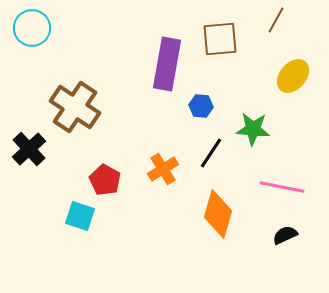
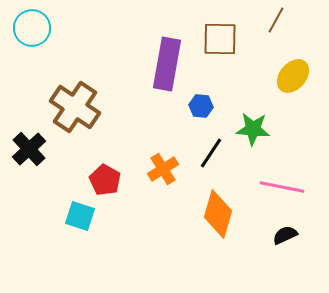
brown square: rotated 6 degrees clockwise
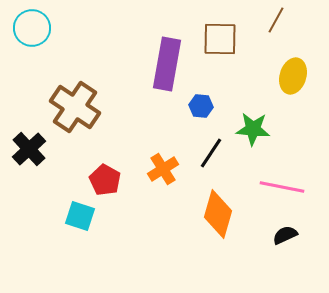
yellow ellipse: rotated 24 degrees counterclockwise
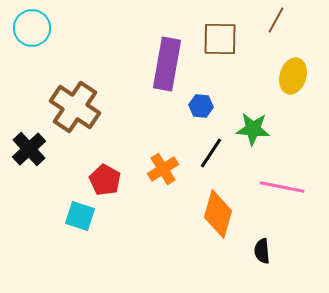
black semicircle: moved 23 px left, 16 px down; rotated 70 degrees counterclockwise
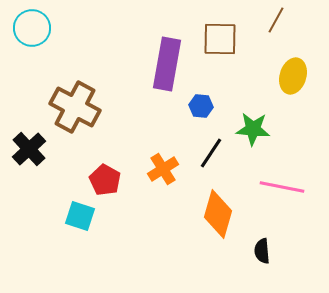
brown cross: rotated 6 degrees counterclockwise
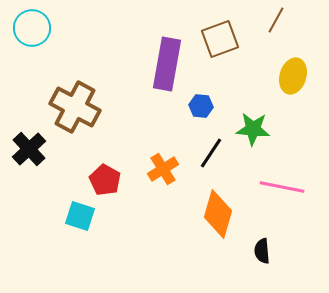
brown square: rotated 21 degrees counterclockwise
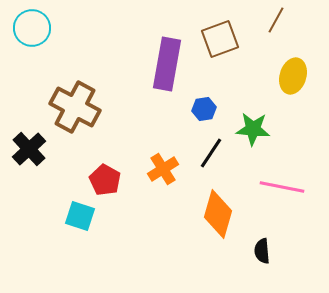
blue hexagon: moved 3 px right, 3 px down; rotated 15 degrees counterclockwise
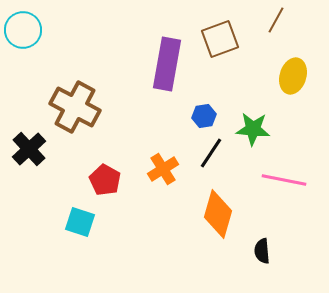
cyan circle: moved 9 px left, 2 px down
blue hexagon: moved 7 px down
pink line: moved 2 px right, 7 px up
cyan square: moved 6 px down
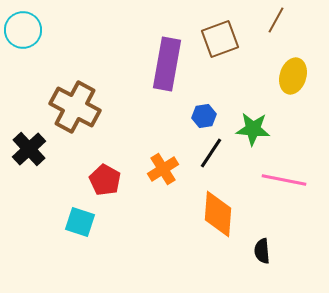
orange diamond: rotated 12 degrees counterclockwise
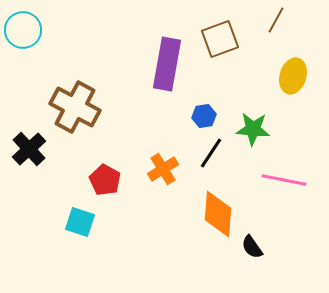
black semicircle: moved 10 px left, 4 px up; rotated 30 degrees counterclockwise
